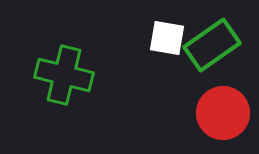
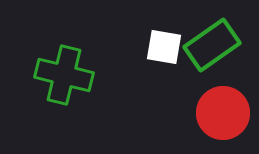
white square: moved 3 px left, 9 px down
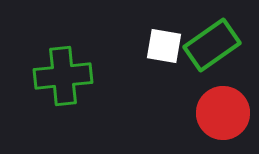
white square: moved 1 px up
green cross: moved 1 px left, 1 px down; rotated 20 degrees counterclockwise
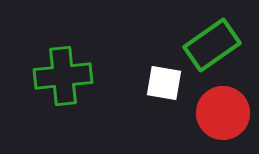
white square: moved 37 px down
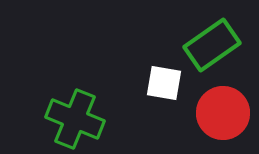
green cross: moved 12 px right, 43 px down; rotated 28 degrees clockwise
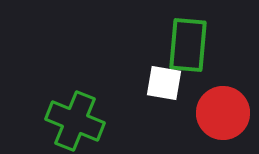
green rectangle: moved 24 px left; rotated 50 degrees counterclockwise
green cross: moved 2 px down
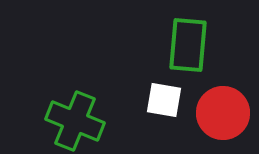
white square: moved 17 px down
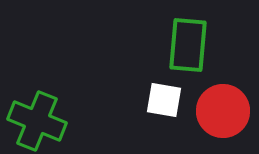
red circle: moved 2 px up
green cross: moved 38 px left
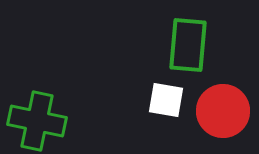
white square: moved 2 px right
green cross: rotated 10 degrees counterclockwise
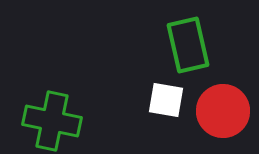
green rectangle: rotated 18 degrees counterclockwise
green cross: moved 15 px right
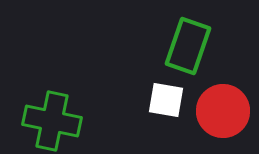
green rectangle: moved 1 px down; rotated 32 degrees clockwise
